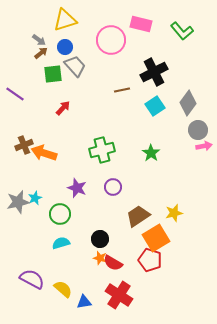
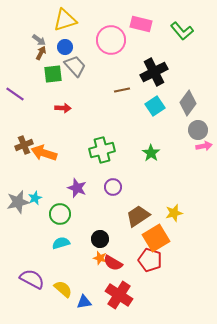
brown arrow: rotated 24 degrees counterclockwise
red arrow: rotated 49 degrees clockwise
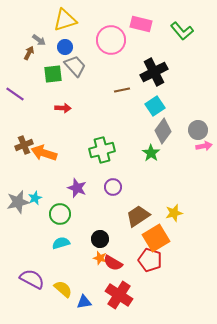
brown arrow: moved 12 px left
gray diamond: moved 25 px left, 28 px down
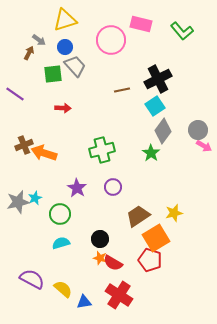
black cross: moved 4 px right, 7 px down
pink arrow: rotated 42 degrees clockwise
purple star: rotated 12 degrees clockwise
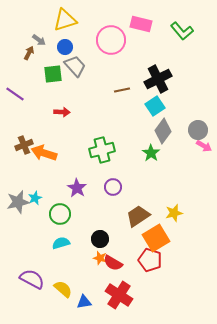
red arrow: moved 1 px left, 4 px down
